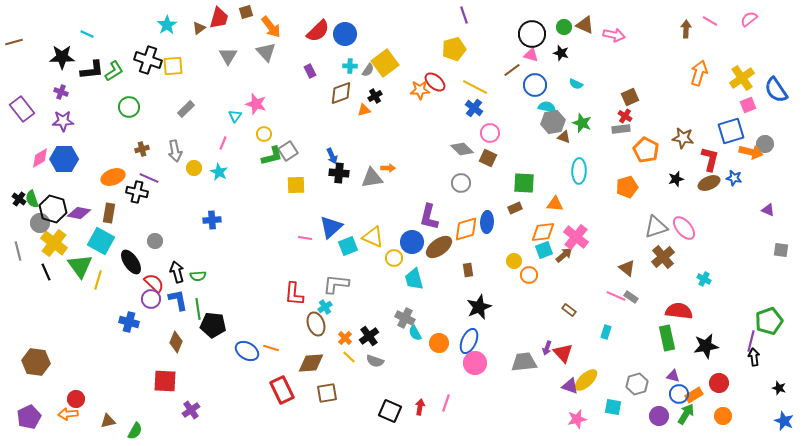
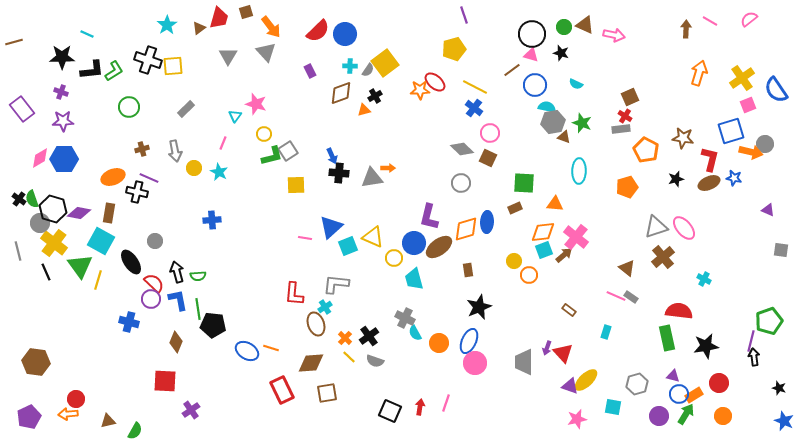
blue circle at (412, 242): moved 2 px right, 1 px down
gray trapezoid at (524, 362): rotated 84 degrees counterclockwise
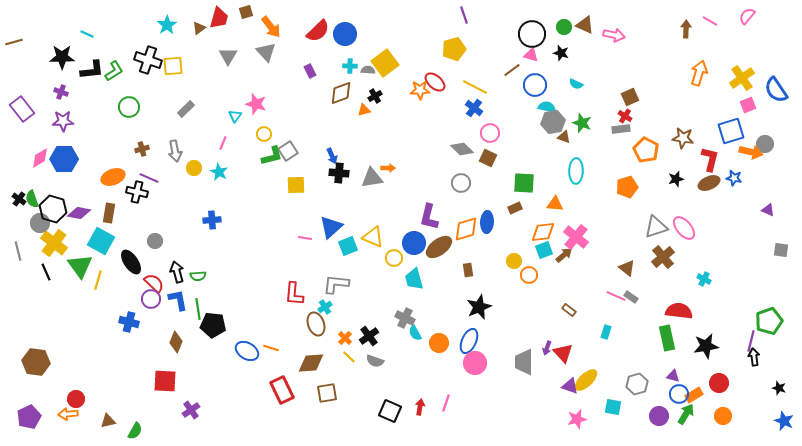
pink semicircle at (749, 19): moved 2 px left, 3 px up; rotated 12 degrees counterclockwise
gray semicircle at (368, 70): rotated 120 degrees counterclockwise
cyan ellipse at (579, 171): moved 3 px left
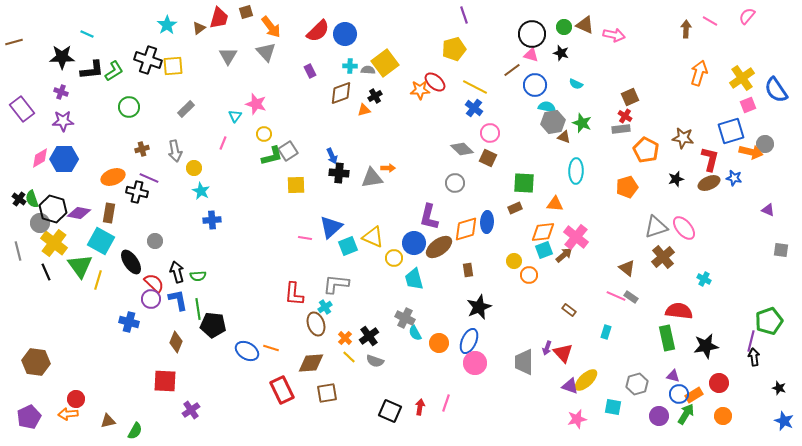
cyan star at (219, 172): moved 18 px left, 19 px down
gray circle at (461, 183): moved 6 px left
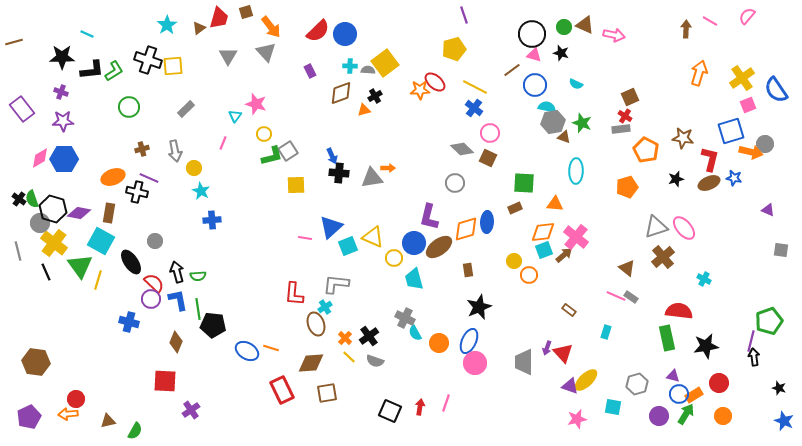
pink triangle at (531, 55): moved 3 px right
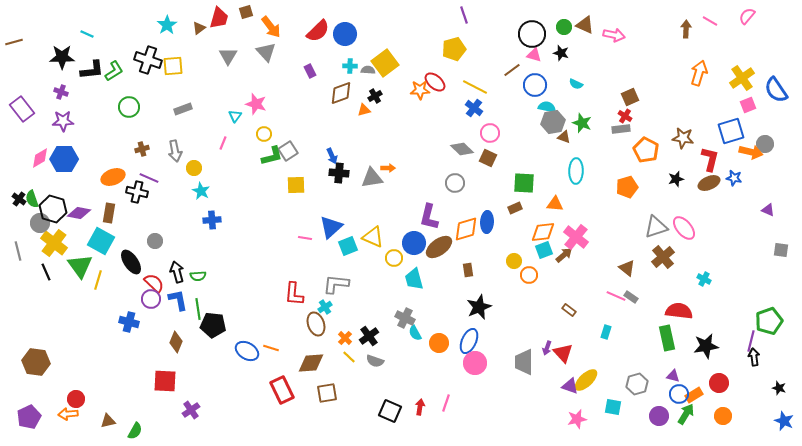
gray rectangle at (186, 109): moved 3 px left; rotated 24 degrees clockwise
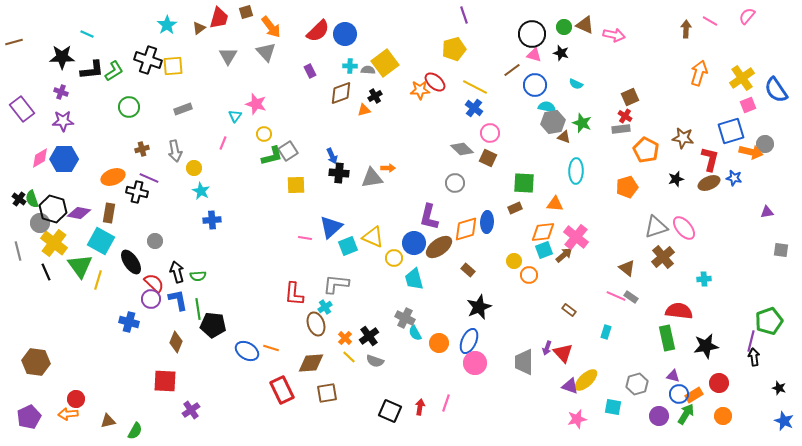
purple triangle at (768, 210): moved 1 px left, 2 px down; rotated 32 degrees counterclockwise
brown rectangle at (468, 270): rotated 40 degrees counterclockwise
cyan cross at (704, 279): rotated 32 degrees counterclockwise
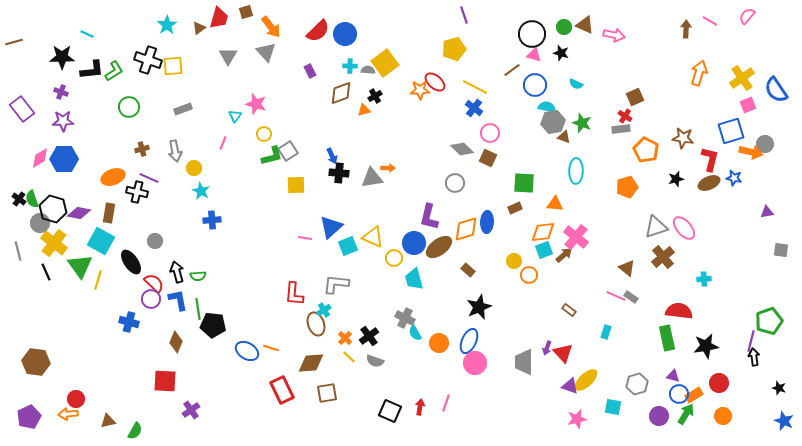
brown square at (630, 97): moved 5 px right
cyan cross at (325, 307): moved 1 px left, 3 px down
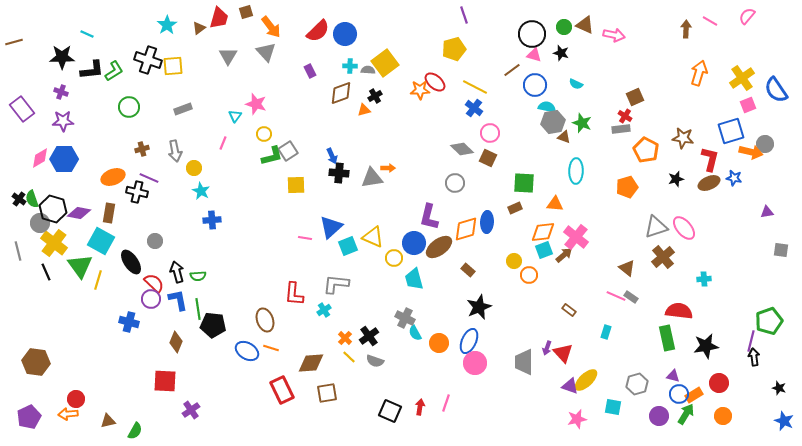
brown ellipse at (316, 324): moved 51 px left, 4 px up
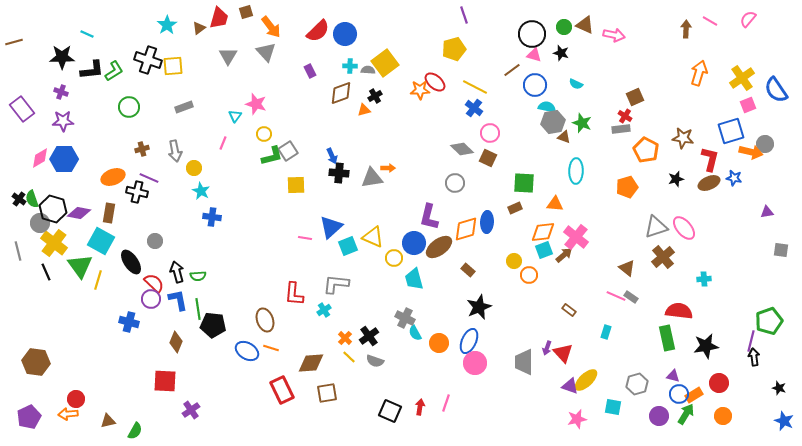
pink semicircle at (747, 16): moved 1 px right, 3 px down
gray rectangle at (183, 109): moved 1 px right, 2 px up
blue cross at (212, 220): moved 3 px up; rotated 12 degrees clockwise
